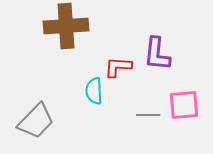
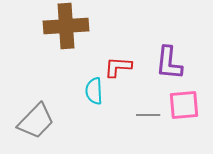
purple L-shape: moved 12 px right, 9 px down
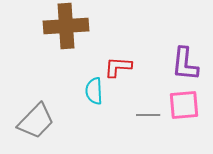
purple L-shape: moved 16 px right, 1 px down
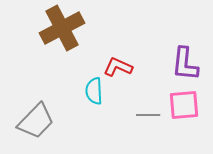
brown cross: moved 4 px left, 2 px down; rotated 24 degrees counterclockwise
red L-shape: rotated 20 degrees clockwise
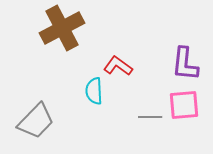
red L-shape: moved 1 px up; rotated 12 degrees clockwise
gray line: moved 2 px right, 2 px down
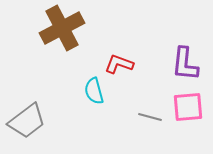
red L-shape: moved 1 px right, 2 px up; rotated 16 degrees counterclockwise
cyan semicircle: rotated 12 degrees counterclockwise
pink square: moved 4 px right, 2 px down
gray line: rotated 15 degrees clockwise
gray trapezoid: moved 9 px left; rotated 9 degrees clockwise
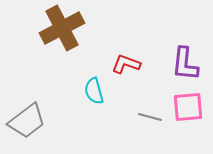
red L-shape: moved 7 px right
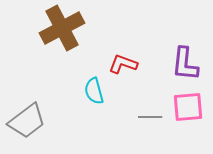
red L-shape: moved 3 px left
gray line: rotated 15 degrees counterclockwise
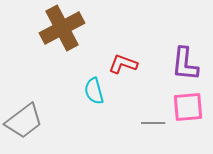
gray line: moved 3 px right, 6 px down
gray trapezoid: moved 3 px left
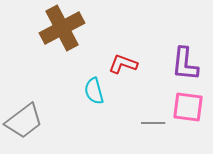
pink square: rotated 12 degrees clockwise
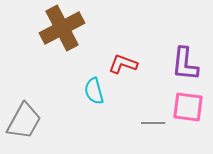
gray trapezoid: rotated 24 degrees counterclockwise
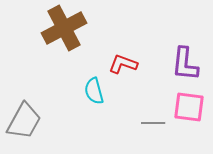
brown cross: moved 2 px right
pink square: moved 1 px right
